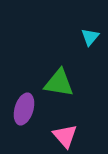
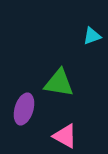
cyan triangle: moved 2 px right, 1 px up; rotated 30 degrees clockwise
pink triangle: rotated 20 degrees counterclockwise
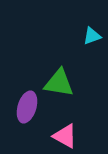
purple ellipse: moved 3 px right, 2 px up
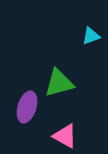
cyan triangle: moved 1 px left
green triangle: rotated 24 degrees counterclockwise
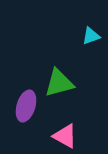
purple ellipse: moved 1 px left, 1 px up
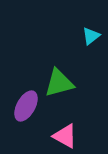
cyan triangle: rotated 18 degrees counterclockwise
purple ellipse: rotated 12 degrees clockwise
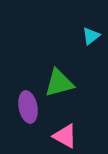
purple ellipse: moved 2 px right, 1 px down; rotated 40 degrees counterclockwise
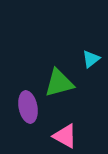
cyan triangle: moved 23 px down
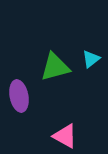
green triangle: moved 4 px left, 16 px up
purple ellipse: moved 9 px left, 11 px up
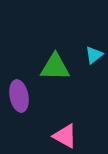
cyan triangle: moved 3 px right, 4 px up
green triangle: rotated 16 degrees clockwise
